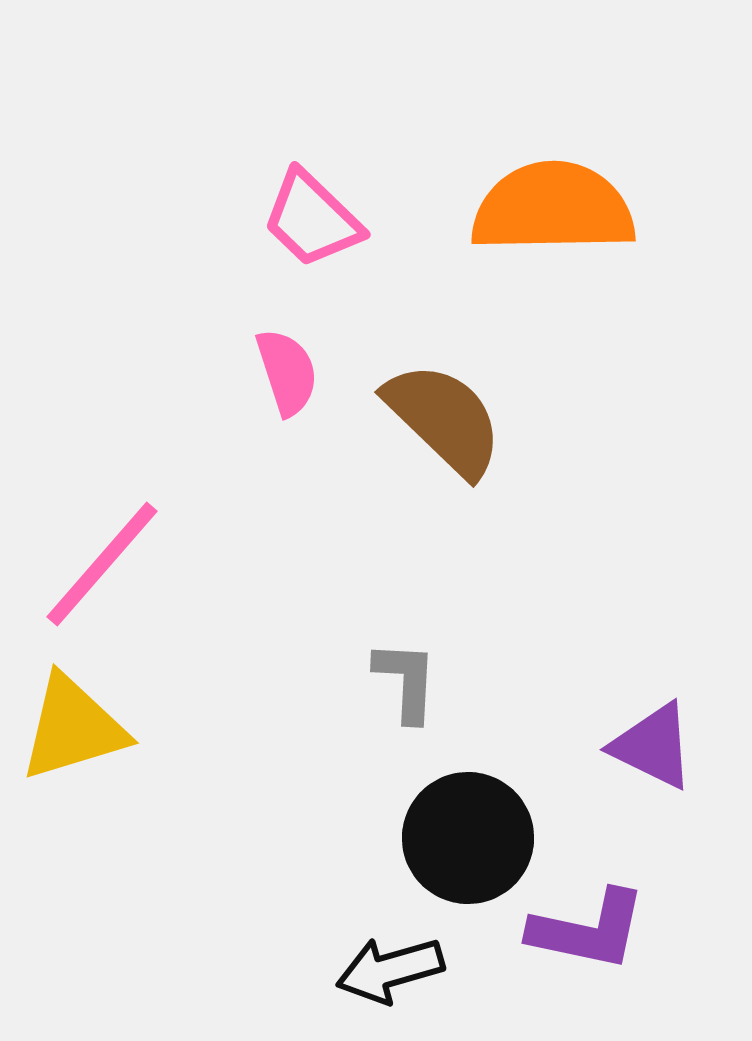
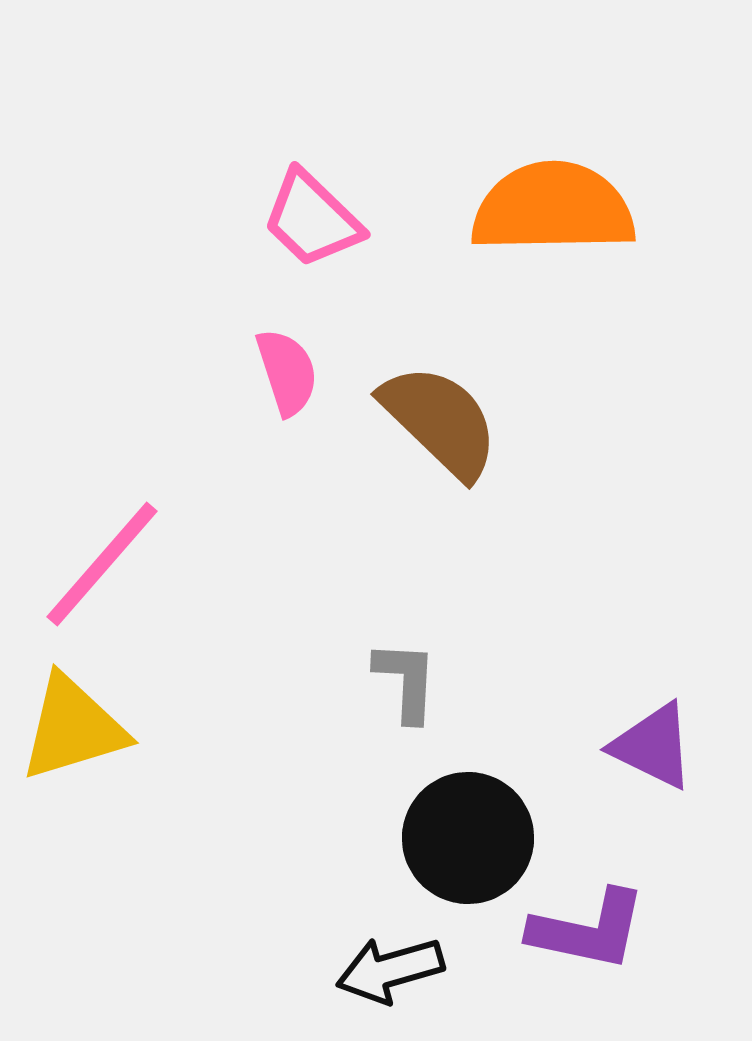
brown semicircle: moved 4 px left, 2 px down
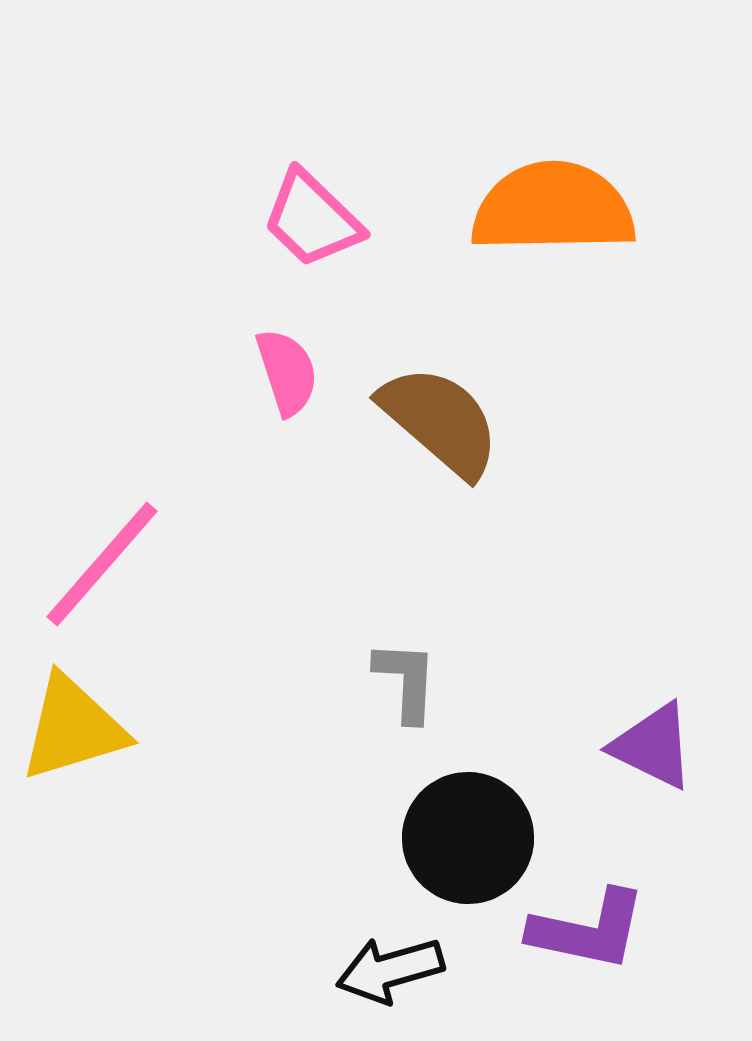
brown semicircle: rotated 3 degrees counterclockwise
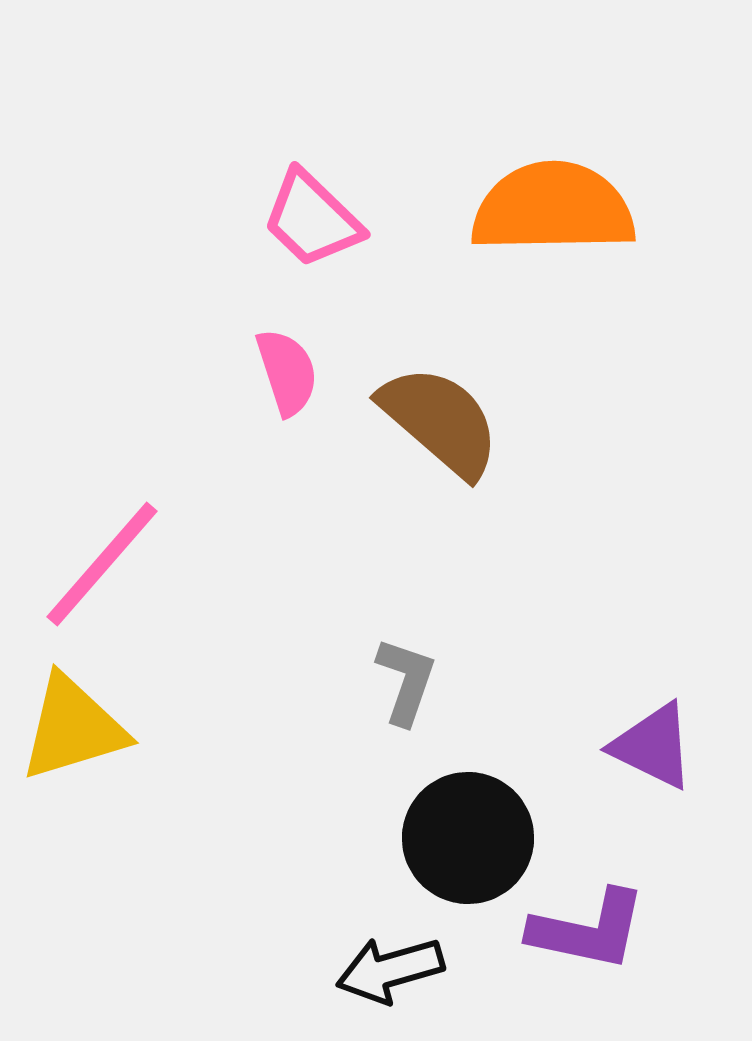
gray L-shape: rotated 16 degrees clockwise
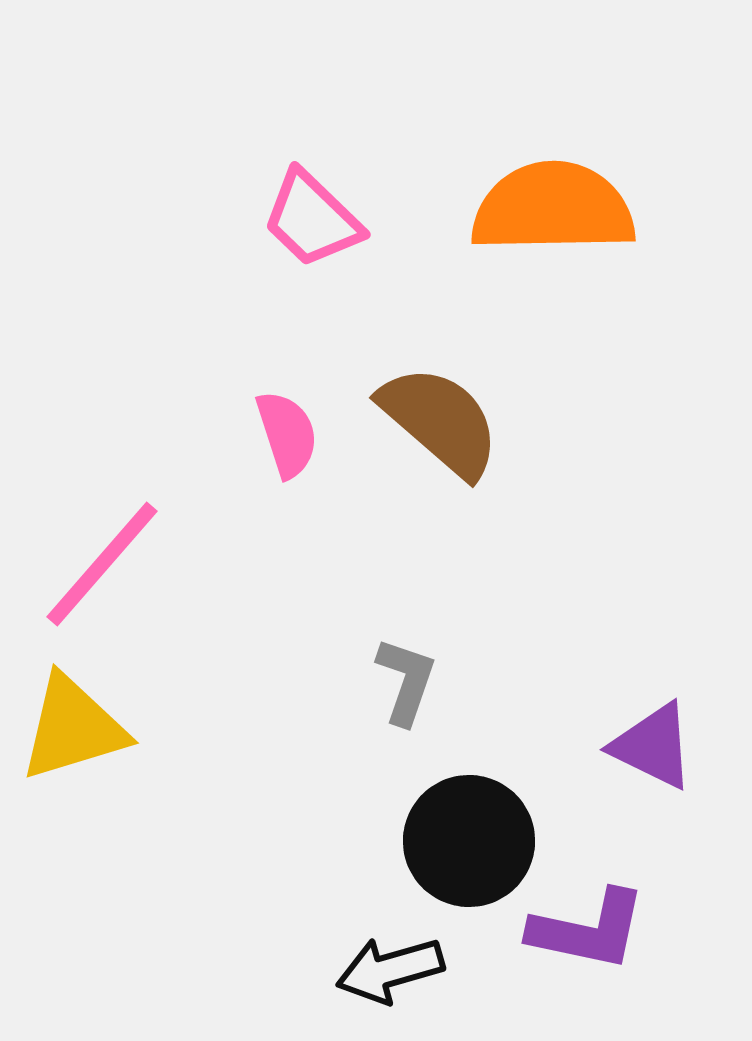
pink semicircle: moved 62 px down
black circle: moved 1 px right, 3 px down
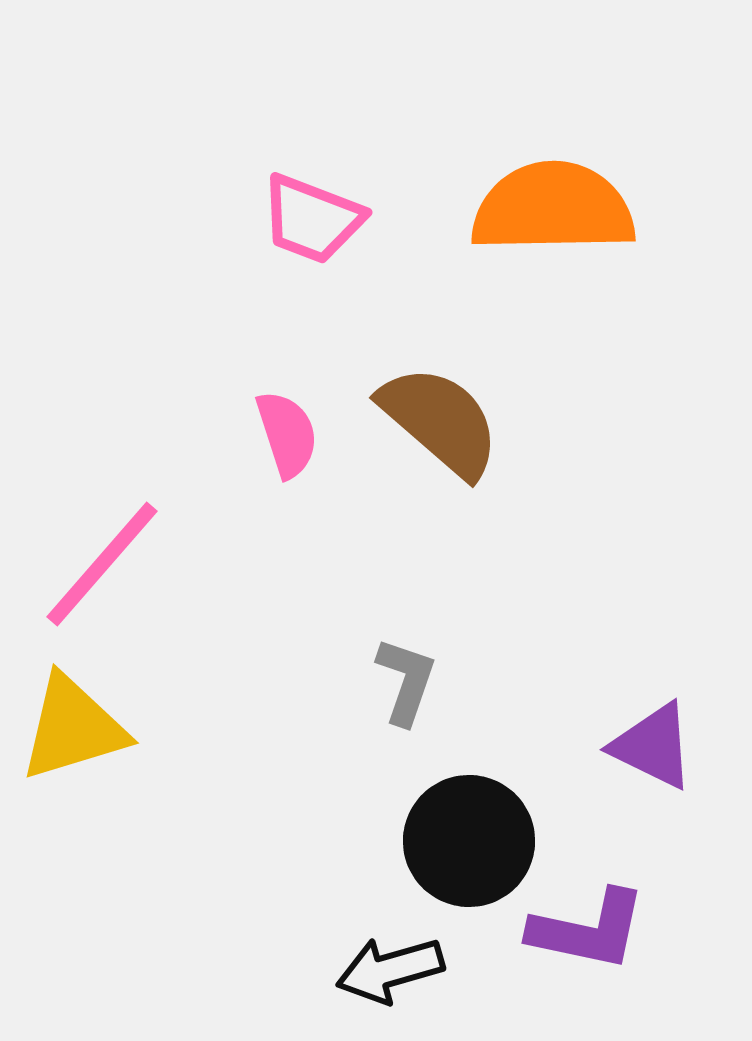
pink trapezoid: rotated 23 degrees counterclockwise
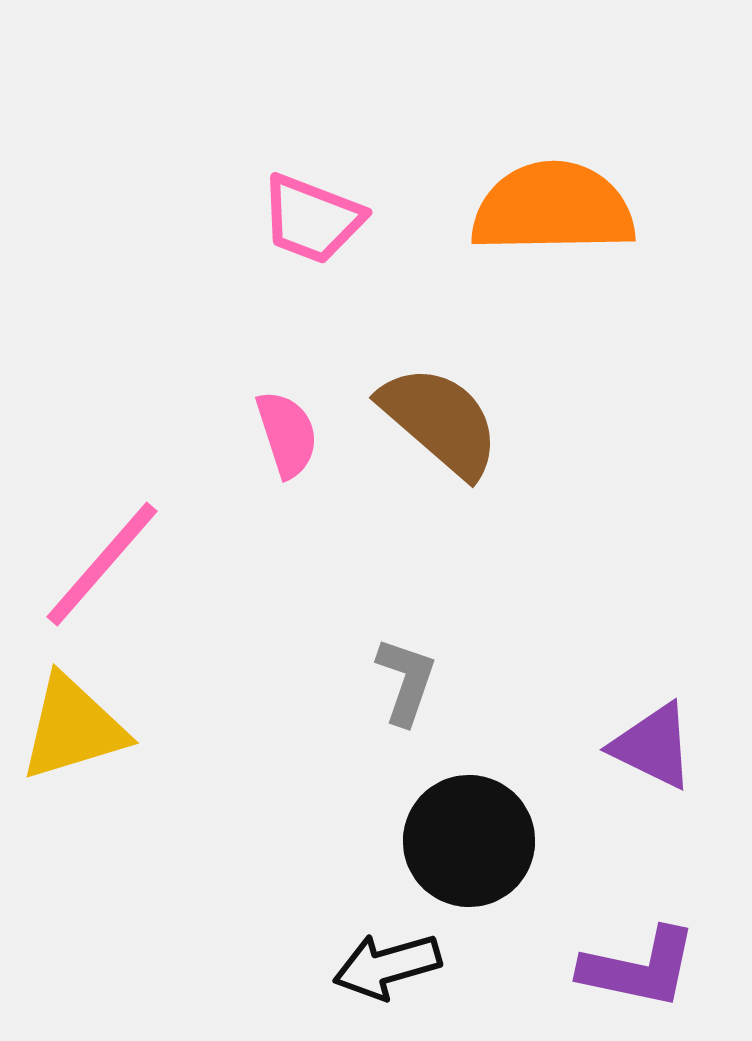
purple L-shape: moved 51 px right, 38 px down
black arrow: moved 3 px left, 4 px up
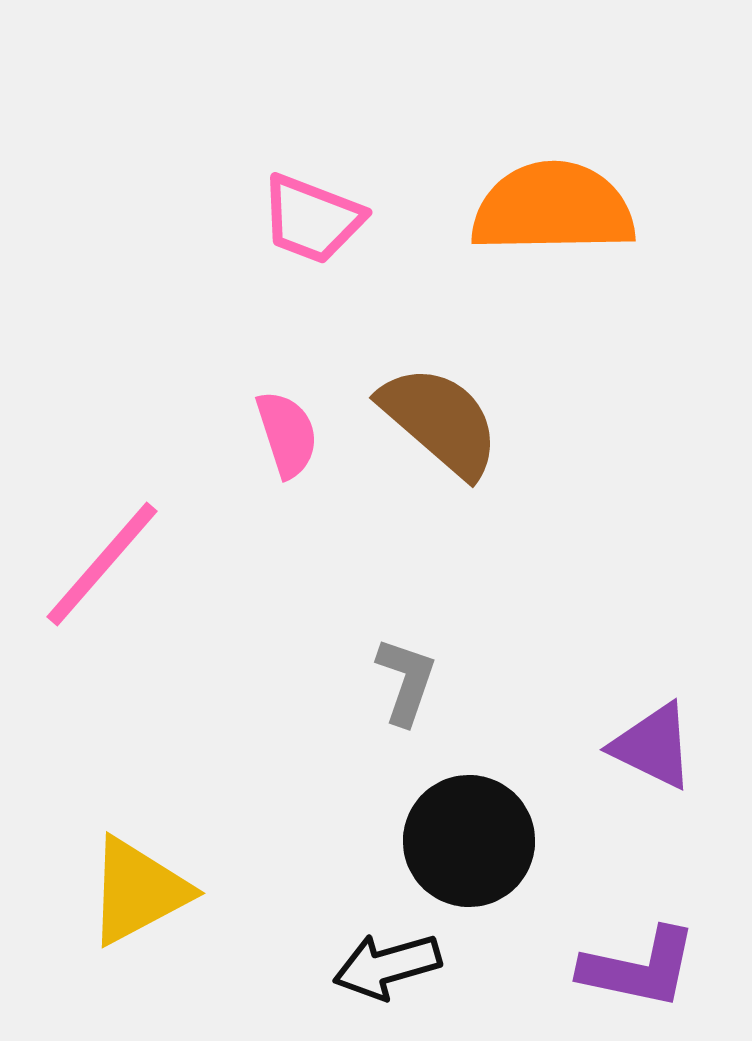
yellow triangle: moved 65 px right, 163 px down; rotated 11 degrees counterclockwise
